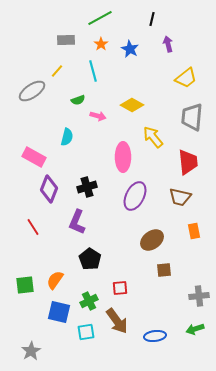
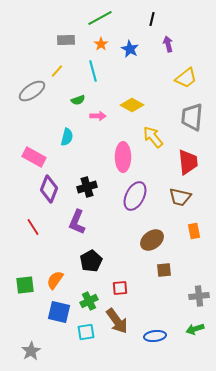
pink arrow: rotated 14 degrees counterclockwise
black pentagon: moved 1 px right, 2 px down; rotated 10 degrees clockwise
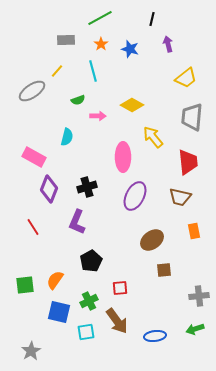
blue star: rotated 12 degrees counterclockwise
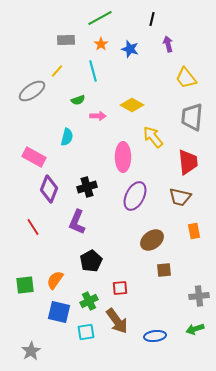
yellow trapezoid: rotated 90 degrees clockwise
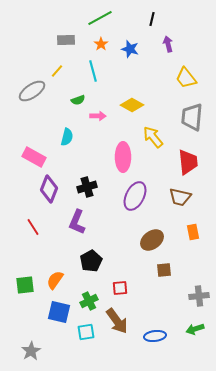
orange rectangle: moved 1 px left, 1 px down
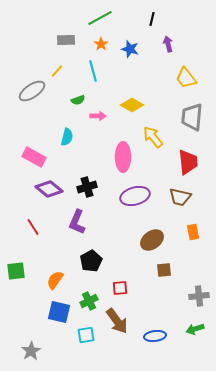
purple diamond: rotated 72 degrees counterclockwise
purple ellipse: rotated 48 degrees clockwise
green square: moved 9 px left, 14 px up
cyan square: moved 3 px down
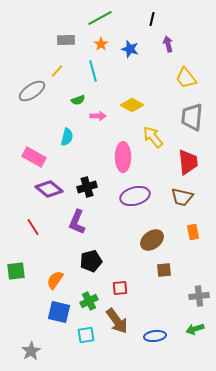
brown trapezoid: moved 2 px right
black pentagon: rotated 15 degrees clockwise
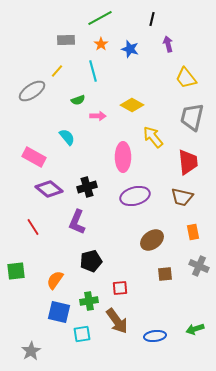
gray trapezoid: rotated 8 degrees clockwise
cyan semicircle: rotated 54 degrees counterclockwise
brown square: moved 1 px right, 4 px down
gray cross: moved 30 px up; rotated 30 degrees clockwise
green cross: rotated 18 degrees clockwise
cyan square: moved 4 px left, 1 px up
